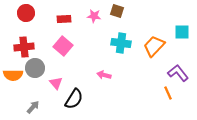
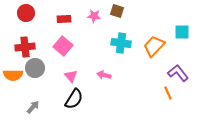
red cross: moved 1 px right
pink triangle: moved 15 px right, 7 px up
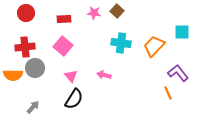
brown square: rotated 24 degrees clockwise
pink star: moved 3 px up
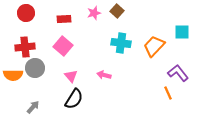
pink star: rotated 24 degrees counterclockwise
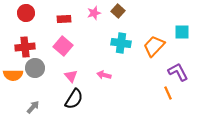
brown square: moved 1 px right
purple L-shape: moved 1 px up; rotated 10 degrees clockwise
